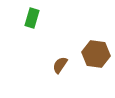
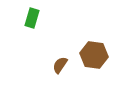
brown hexagon: moved 2 px left, 1 px down
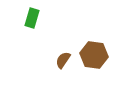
brown semicircle: moved 3 px right, 5 px up
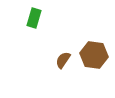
green rectangle: moved 2 px right
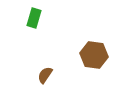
brown semicircle: moved 18 px left, 15 px down
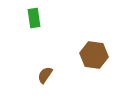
green rectangle: rotated 24 degrees counterclockwise
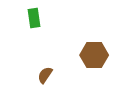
brown hexagon: rotated 8 degrees counterclockwise
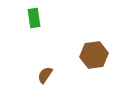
brown hexagon: rotated 8 degrees counterclockwise
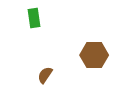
brown hexagon: rotated 8 degrees clockwise
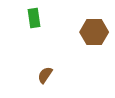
brown hexagon: moved 23 px up
